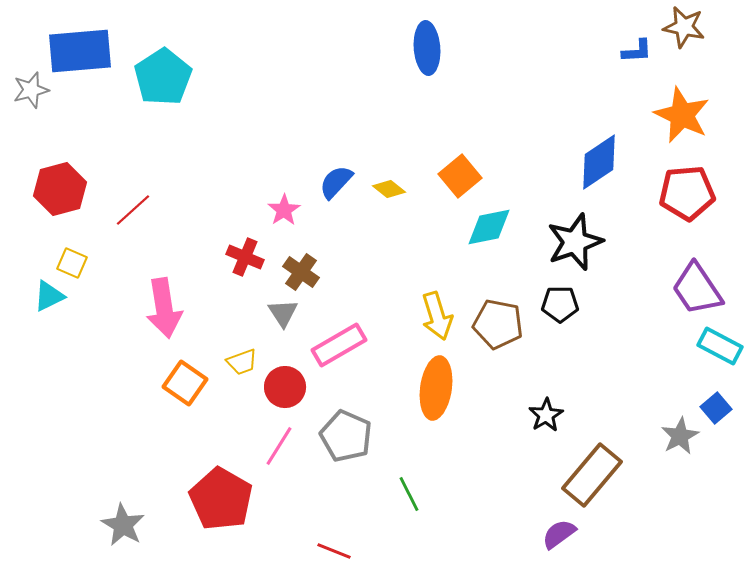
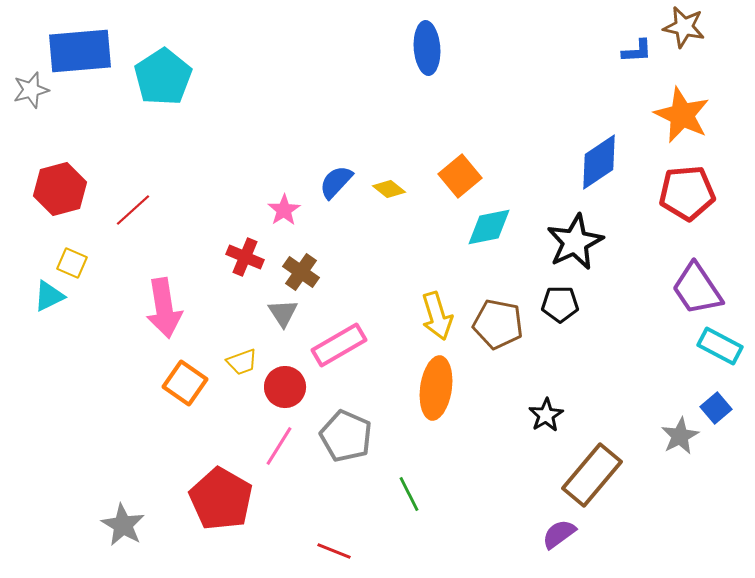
black star at (575, 242): rotated 6 degrees counterclockwise
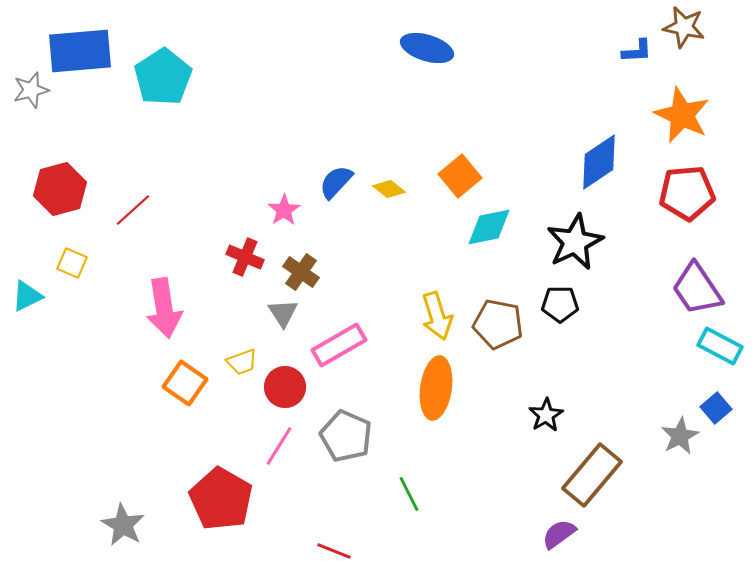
blue ellipse at (427, 48): rotated 69 degrees counterclockwise
cyan triangle at (49, 296): moved 22 px left
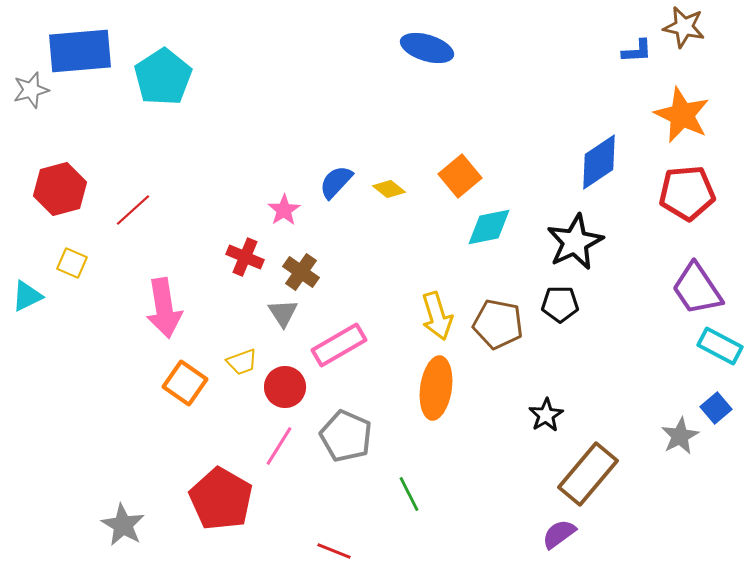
brown rectangle at (592, 475): moved 4 px left, 1 px up
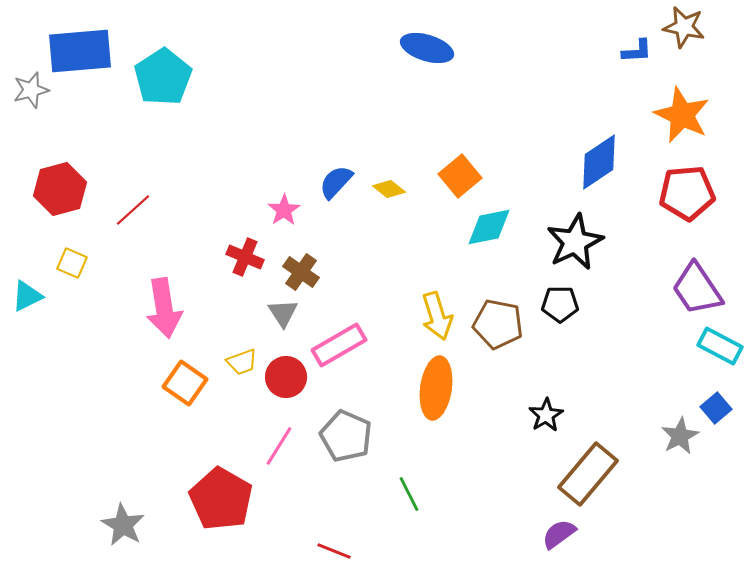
red circle at (285, 387): moved 1 px right, 10 px up
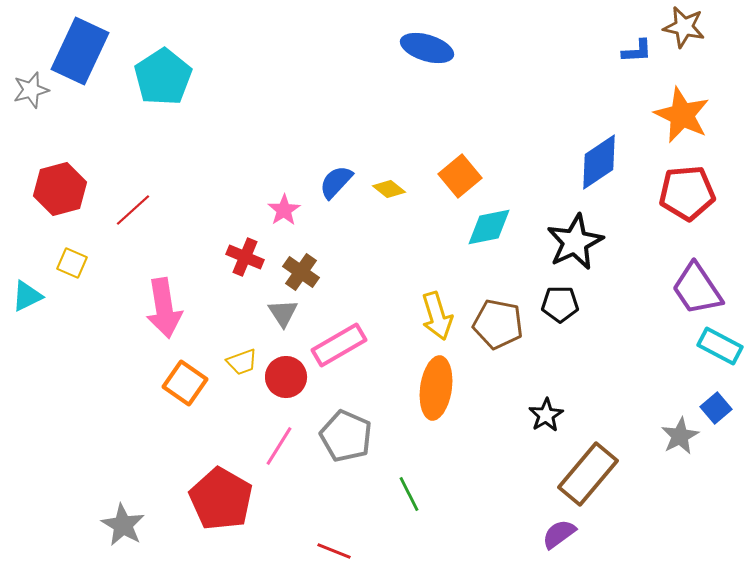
blue rectangle at (80, 51): rotated 60 degrees counterclockwise
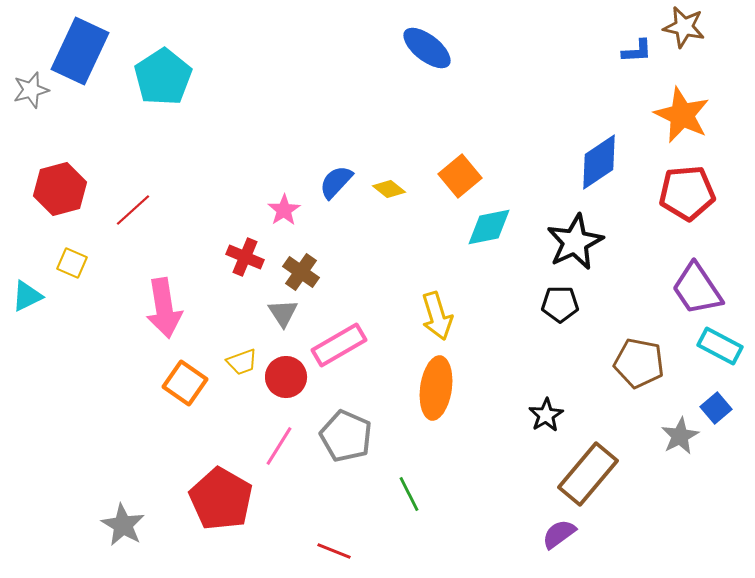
blue ellipse at (427, 48): rotated 21 degrees clockwise
brown pentagon at (498, 324): moved 141 px right, 39 px down
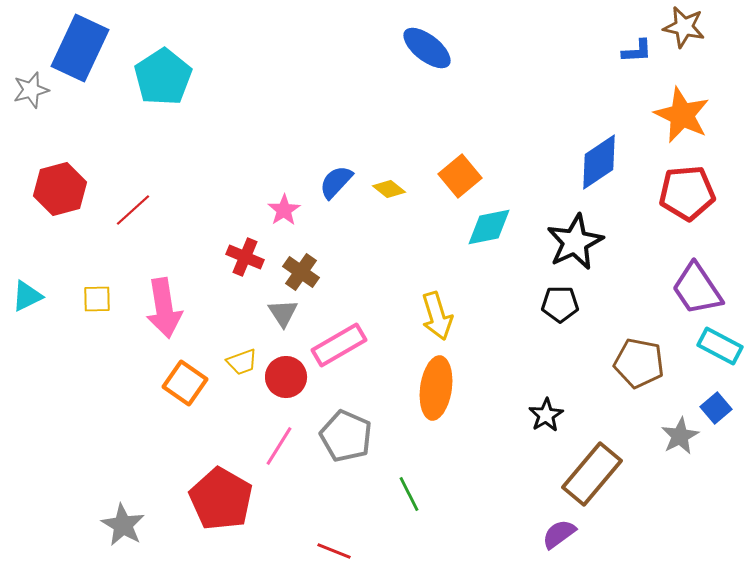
blue rectangle at (80, 51): moved 3 px up
yellow square at (72, 263): moved 25 px right, 36 px down; rotated 24 degrees counterclockwise
brown rectangle at (588, 474): moved 4 px right
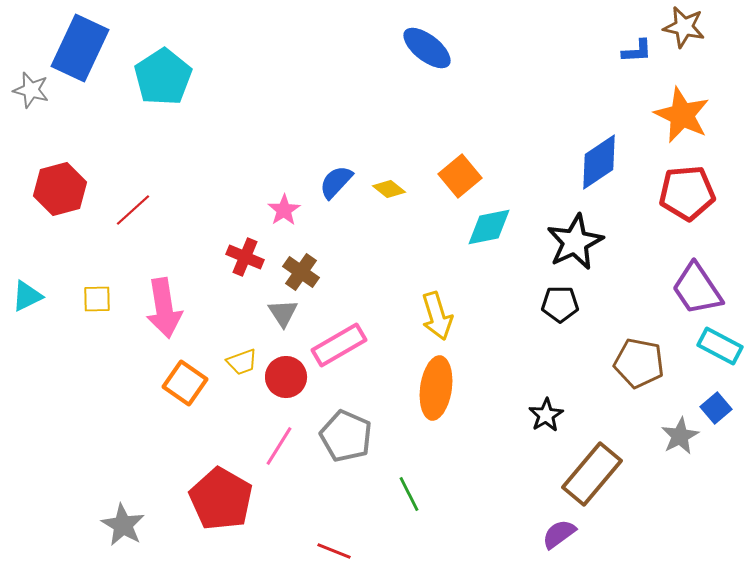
gray star at (31, 90): rotated 30 degrees clockwise
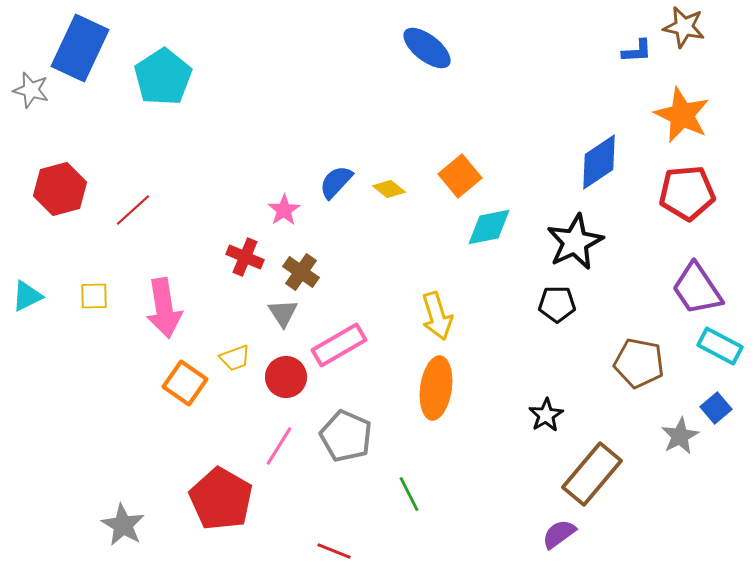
yellow square at (97, 299): moved 3 px left, 3 px up
black pentagon at (560, 304): moved 3 px left
yellow trapezoid at (242, 362): moved 7 px left, 4 px up
